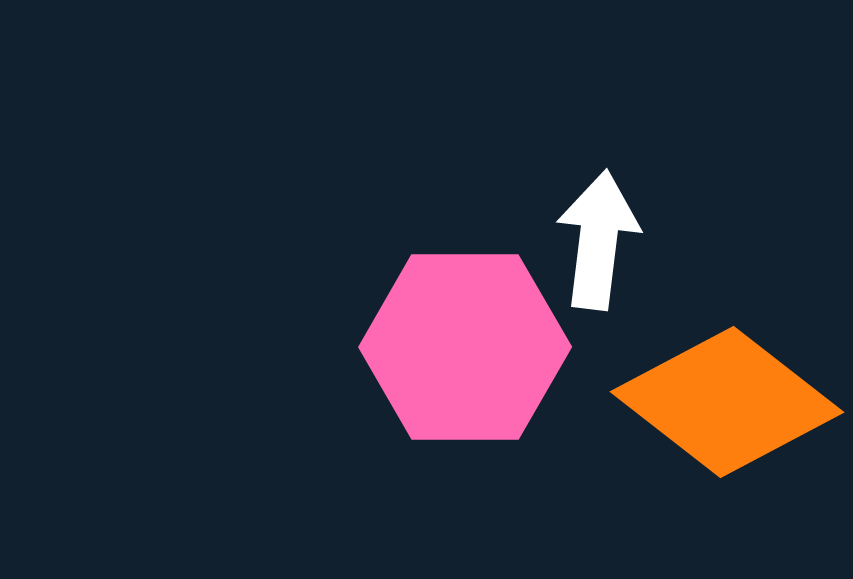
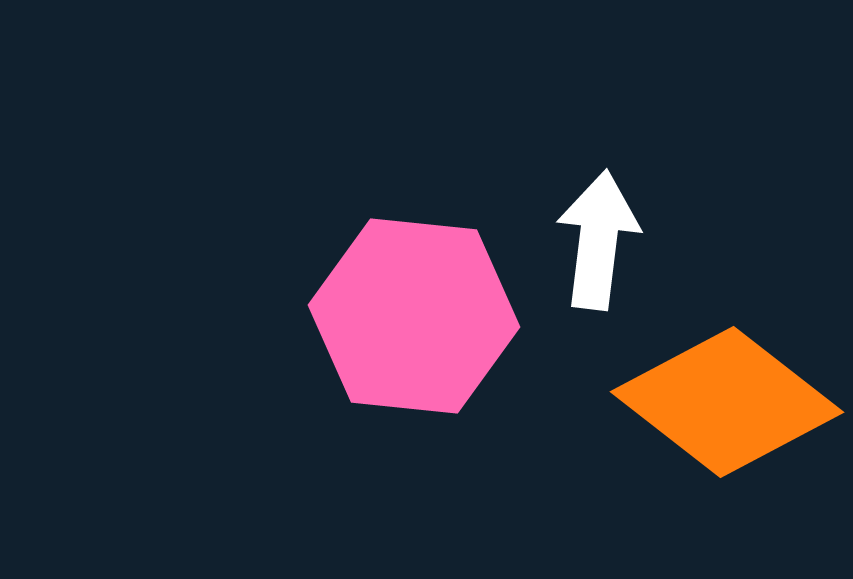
pink hexagon: moved 51 px left, 31 px up; rotated 6 degrees clockwise
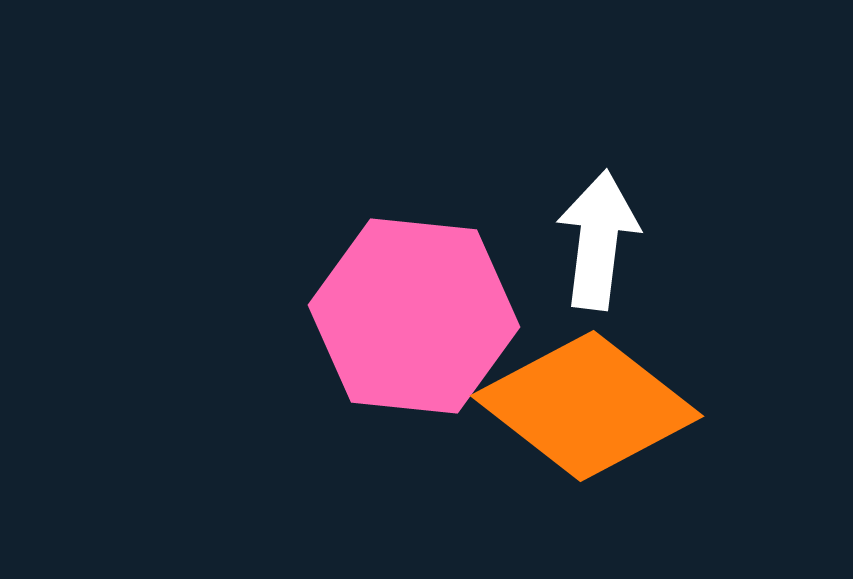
orange diamond: moved 140 px left, 4 px down
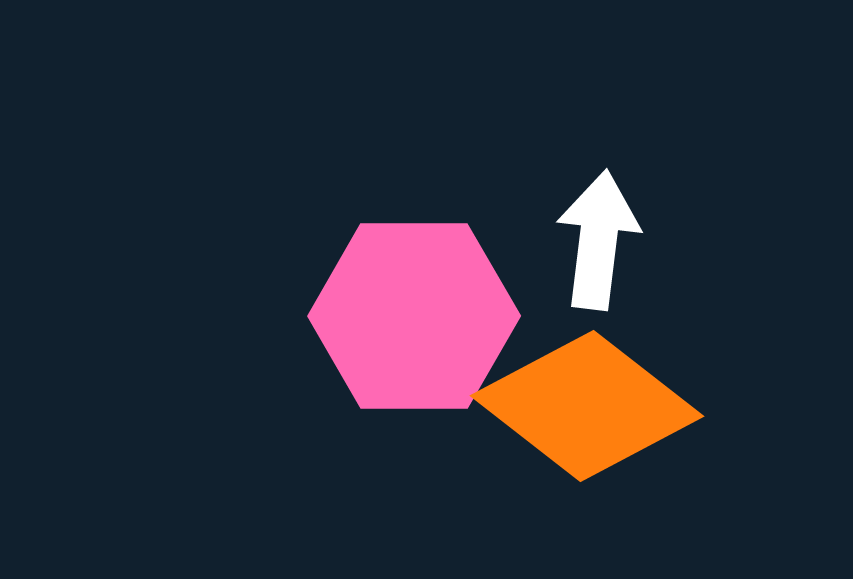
pink hexagon: rotated 6 degrees counterclockwise
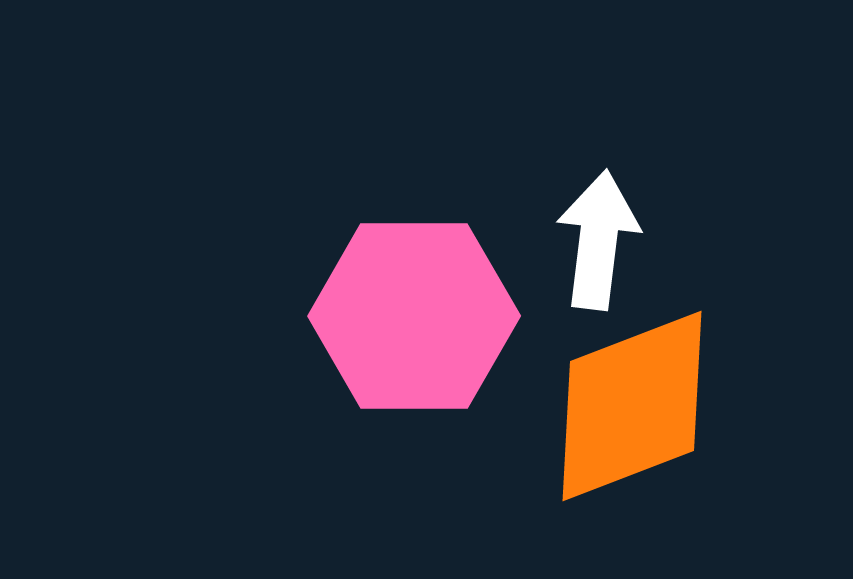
orange diamond: moved 45 px right; rotated 59 degrees counterclockwise
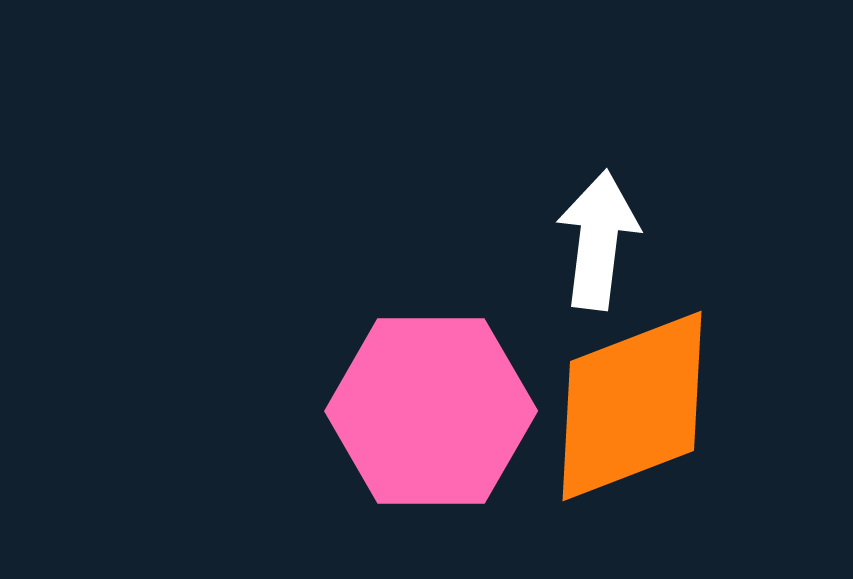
pink hexagon: moved 17 px right, 95 px down
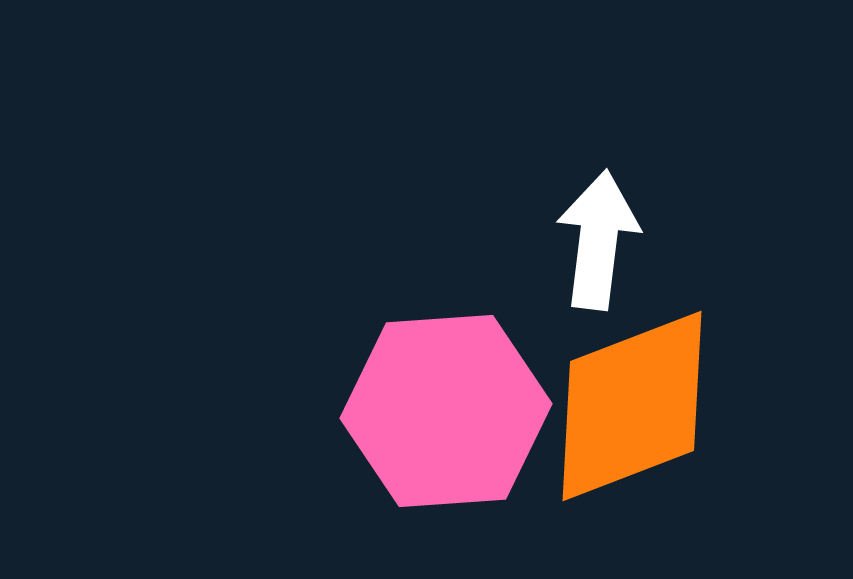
pink hexagon: moved 15 px right; rotated 4 degrees counterclockwise
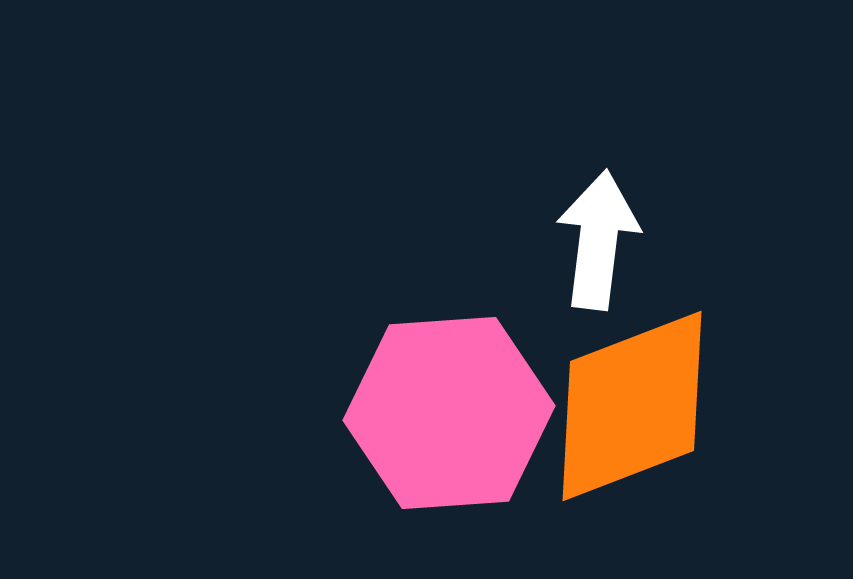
pink hexagon: moved 3 px right, 2 px down
